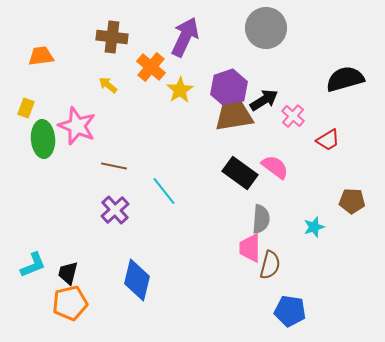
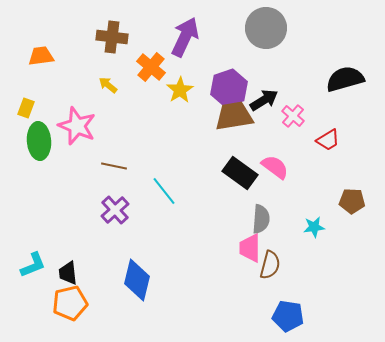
green ellipse: moved 4 px left, 2 px down
cyan star: rotated 10 degrees clockwise
black trapezoid: rotated 20 degrees counterclockwise
blue pentagon: moved 2 px left, 5 px down
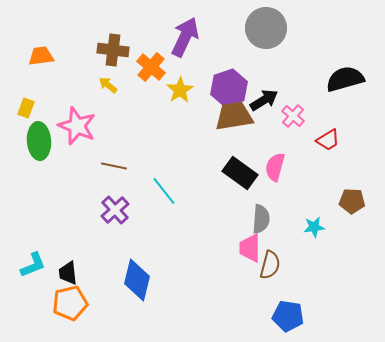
brown cross: moved 1 px right, 13 px down
pink semicircle: rotated 112 degrees counterclockwise
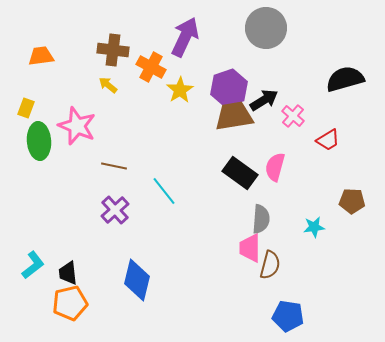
orange cross: rotated 12 degrees counterclockwise
cyan L-shape: rotated 16 degrees counterclockwise
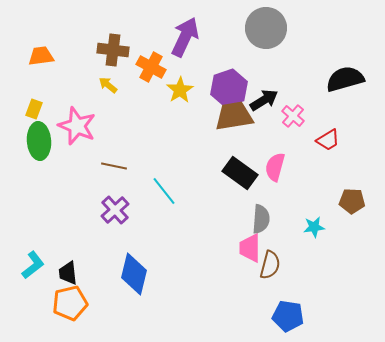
yellow rectangle: moved 8 px right, 1 px down
blue diamond: moved 3 px left, 6 px up
